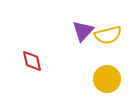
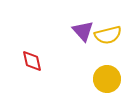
purple triangle: rotated 25 degrees counterclockwise
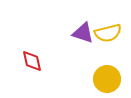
purple triangle: moved 2 px down; rotated 30 degrees counterclockwise
yellow semicircle: moved 2 px up
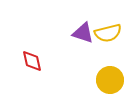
yellow circle: moved 3 px right, 1 px down
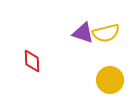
yellow semicircle: moved 2 px left
red diamond: rotated 10 degrees clockwise
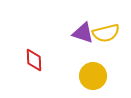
red diamond: moved 2 px right, 1 px up
yellow circle: moved 17 px left, 4 px up
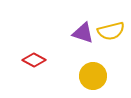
yellow semicircle: moved 5 px right, 2 px up
red diamond: rotated 60 degrees counterclockwise
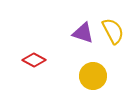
yellow semicircle: moved 2 px right; rotated 104 degrees counterclockwise
